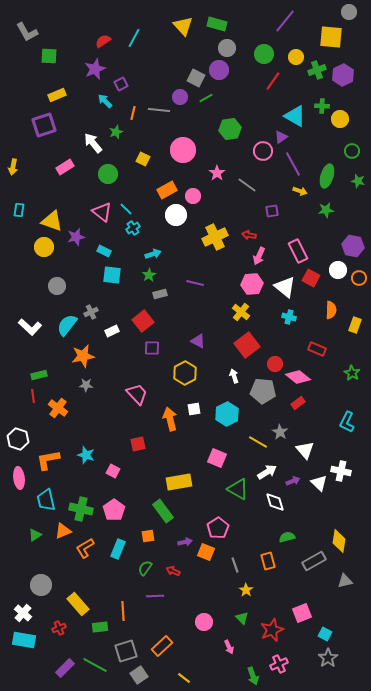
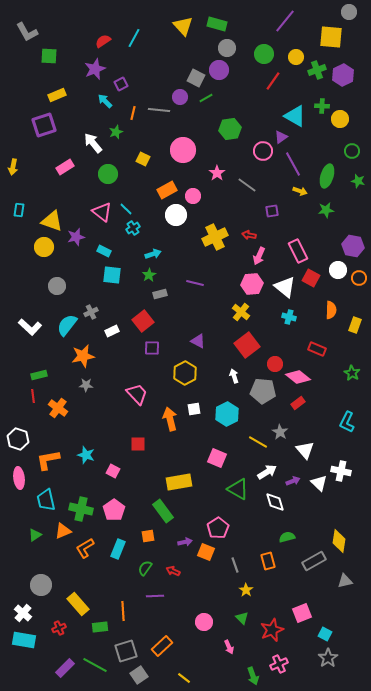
red square at (138, 444): rotated 14 degrees clockwise
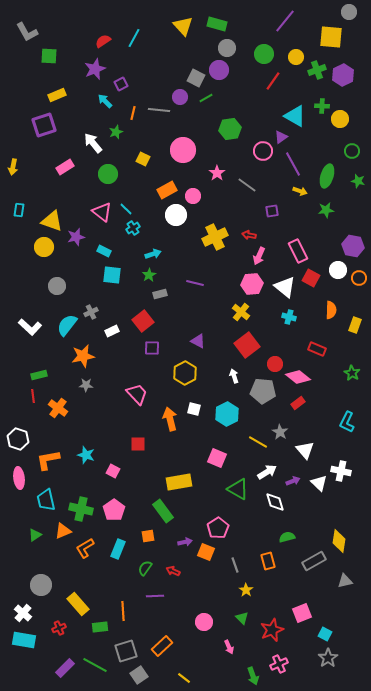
white square at (194, 409): rotated 24 degrees clockwise
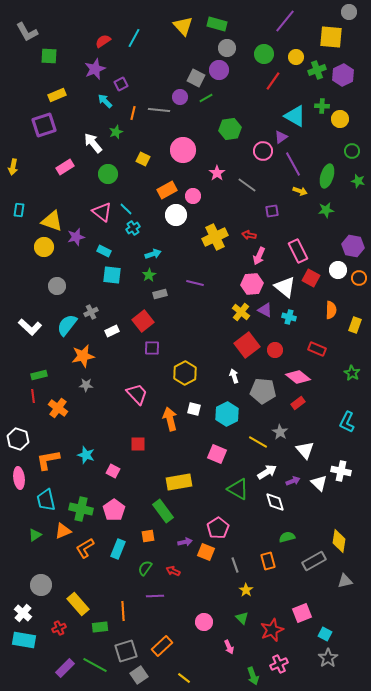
purple triangle at (198, 341): moved 67 px right, 31 px up
red circle at (275, 364): moved 14 px up
pink square at (217, 458): moved 4 px up
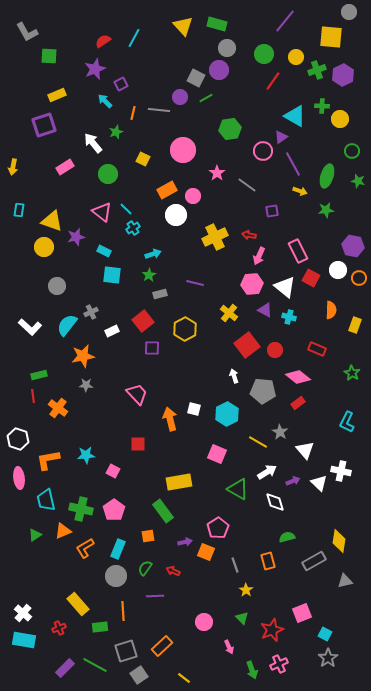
yellow cross at (241, 312): moved 12 px left, 1 px down
yellow hexagon at (185, 373): moved 44 px up
cyan star at (86, 455): rotated 24 degrees counterclockwise
gray circle at (41, 585): moved 75 px right, 9 px up
green arrow at (253, 676): moved 1 px left, 6 px up
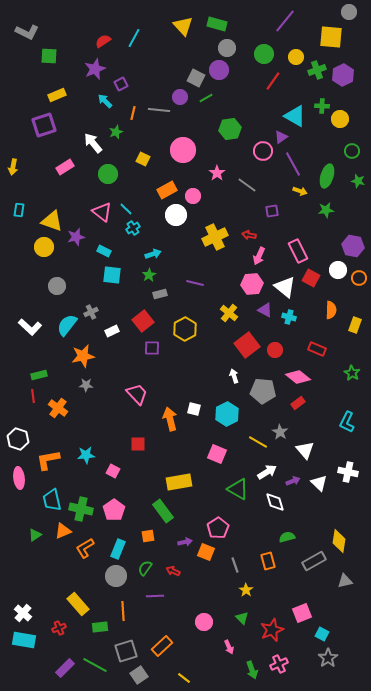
gray L-shape at (27, 32): rotated 35 degrees counterclockwise
white cross at (341, 471): moved 7 px right, 1 px down
cyan trapezoid at (46, 500): moved 6 px right
cyan square at (325, 634): moved 3 px left
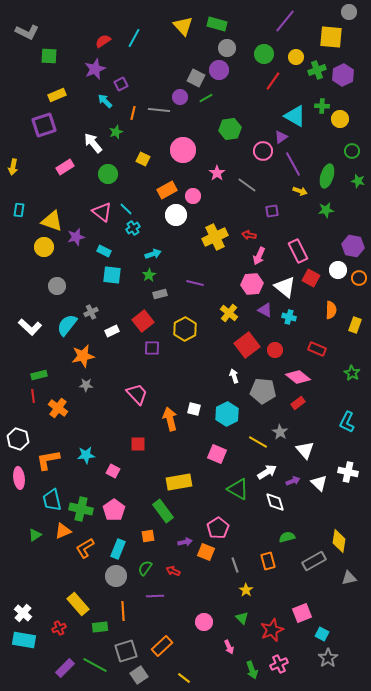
gray triangle at (345, 581): moved 4 px right, 3 px up
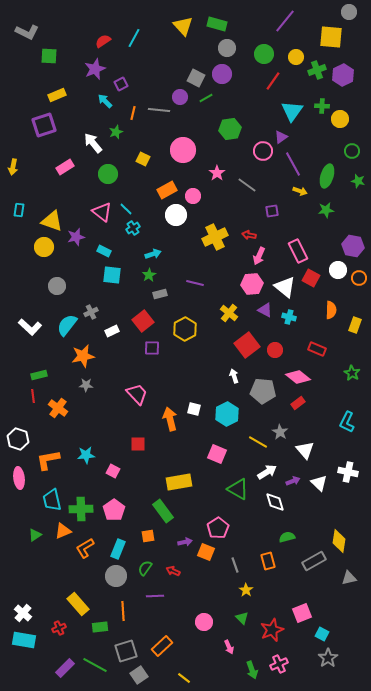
purple circle at (219, 70): moved 3 px right, 4 px down
cyan triangle at (295, 116): moved 3 px left, 5 px up; rotated 35 degrees clockwise
green cross at (81, 509): rotated 15 degrees counterclockwise
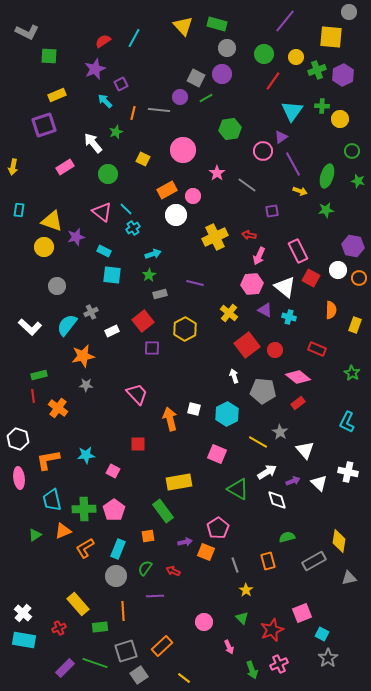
white diamond at (275, 502): moved 2 px right, 2 px up
green cross at (81, 509): moved 3 px right
green line at (95, 665): moved 2 px up; rotated 10 degrees counterclockwise
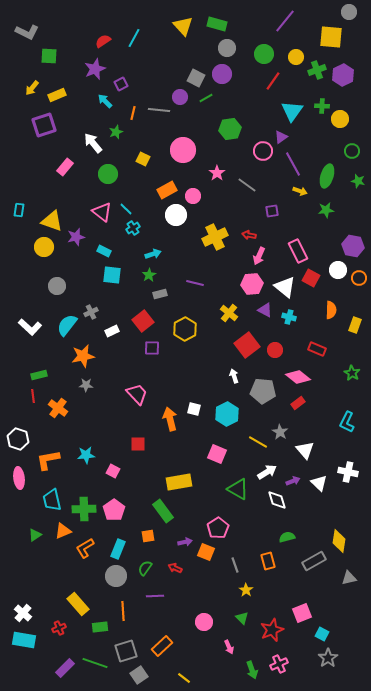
yellow arrow at (13, 167): moved 19 px right, 79 px up; rotated 28 degrees clockwise
pink rectangle at (65, 167): rotated 18 degrees counterclockwise
red arrow at (173, 571): moved 2 px right, 3 px up
